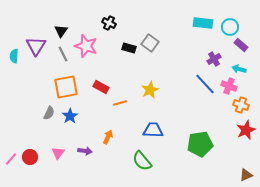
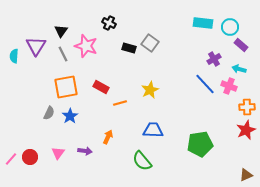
orange cross: moved 6 px right, 2 px down; rotated 21 degrees counterclockwise
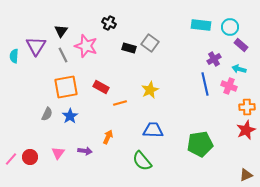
cyan rectangle: moved 2 px left, 2 px down
gray line: moved 1 px down
blue line: rotated 30 degrees clockwise
gray semicircle: moved 2 px left, 1 px down
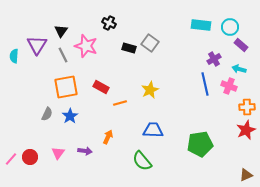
purple triangle: moved 1 px right, 1 px up
